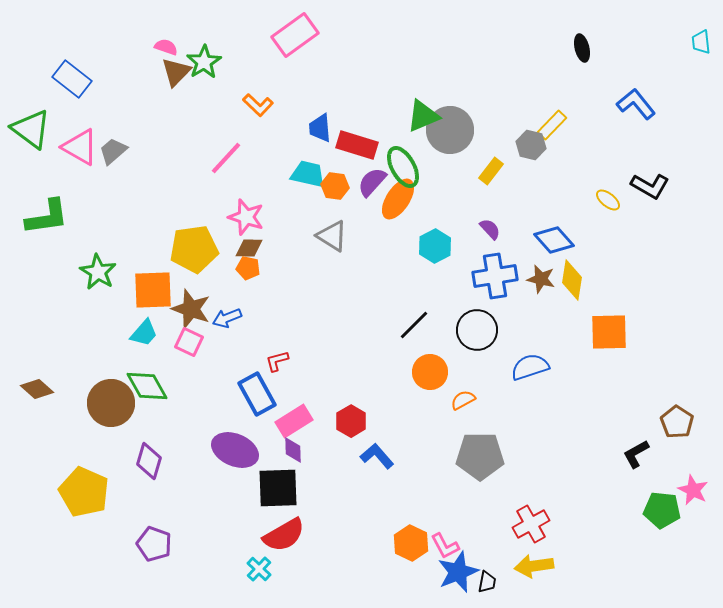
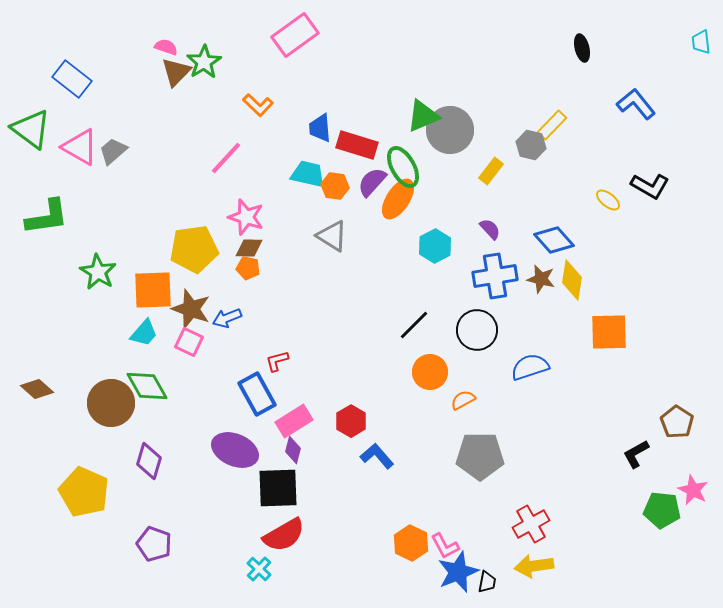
purple diamond at (293, 450): rotated 16 degrees clockwise
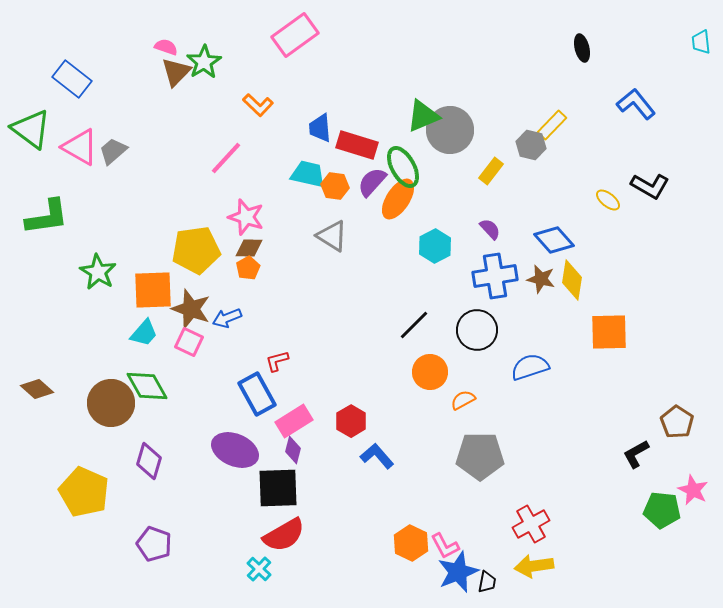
yellow pentagon at (194, 249): moved 2 px right, 1 px down
orange pentagon at (248, 268): rotated 30 degrees clockwise
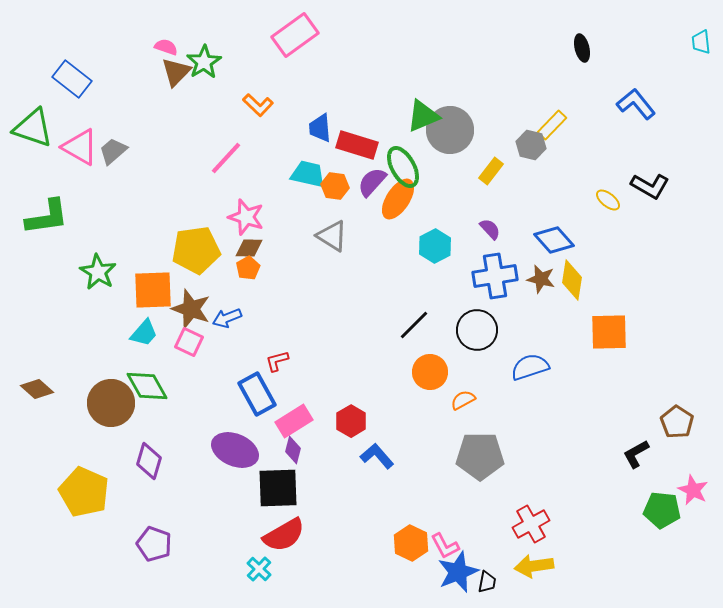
green triangle at (31, 129): moved 2 px right, 1 px up; rotated 18 degrees counterclockwise
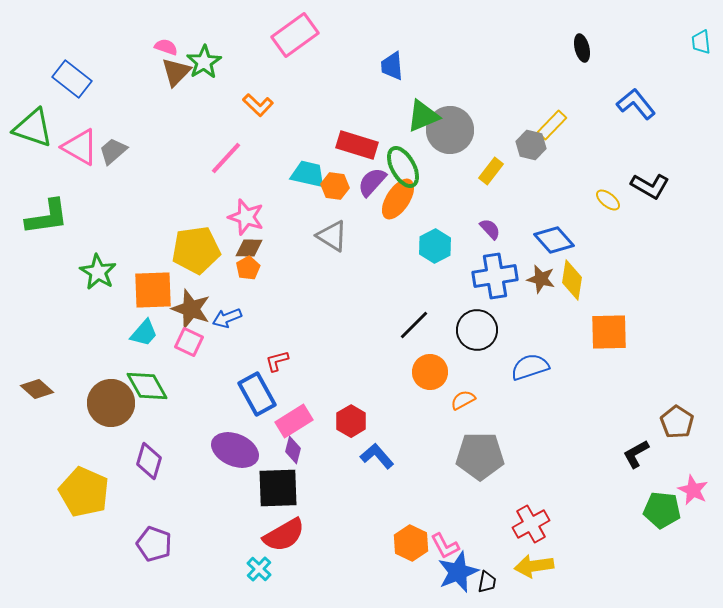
blue trapezoid at (320, 128): moved 72 px right, 62 px up
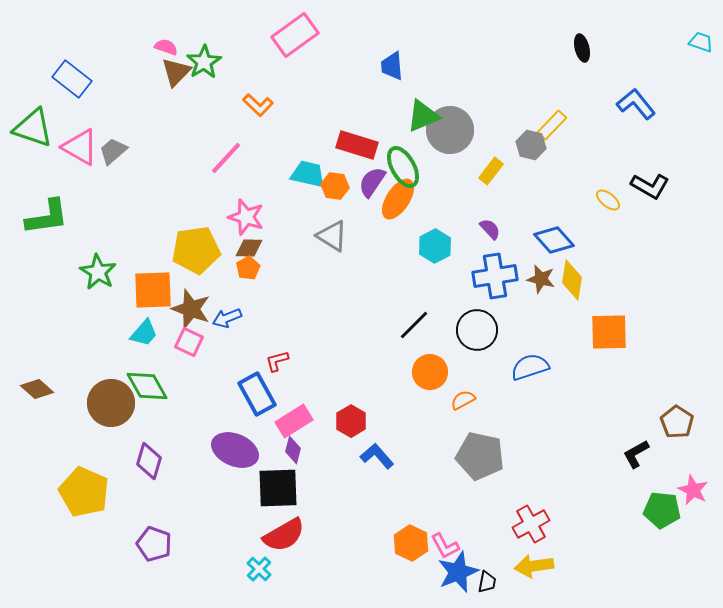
cyan trapezoid at (701, 42): rotated 115 degrees clockwise
purple semicircle at (372, 182): rotated 8 degrees counterclockwise
gray pentagon at (480, 456): rotated 12 degrees clockwise
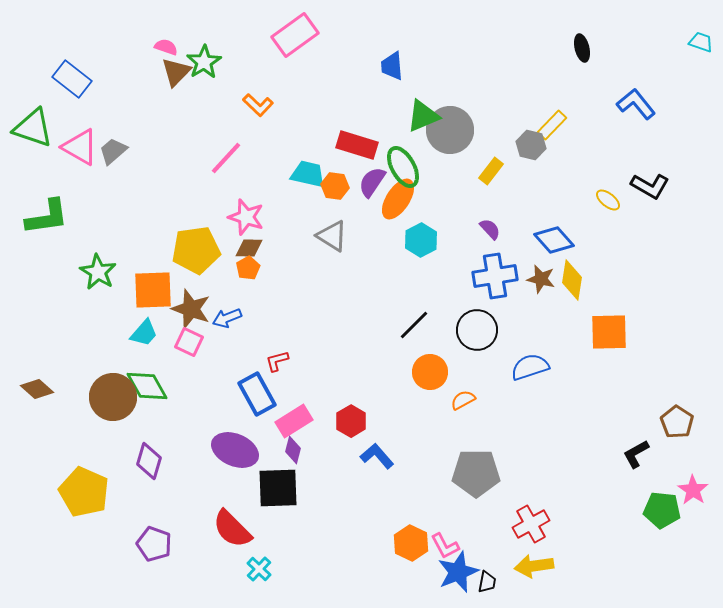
cyan hexagon at (435, 246): moved 14 px left, 6 px up
brown circle at (111, 403): moved 2 px right, 6 px up
gray pentagon at (480, 456): moved 4 px left, 17 px down; rotated 12 degrees counterclockwise
pink star at (693, 490): rotated 8 degrees clockwise
red semicircle at (284, 535): moved 52 px left, 6 px up; rotated 75 degrees clockwise
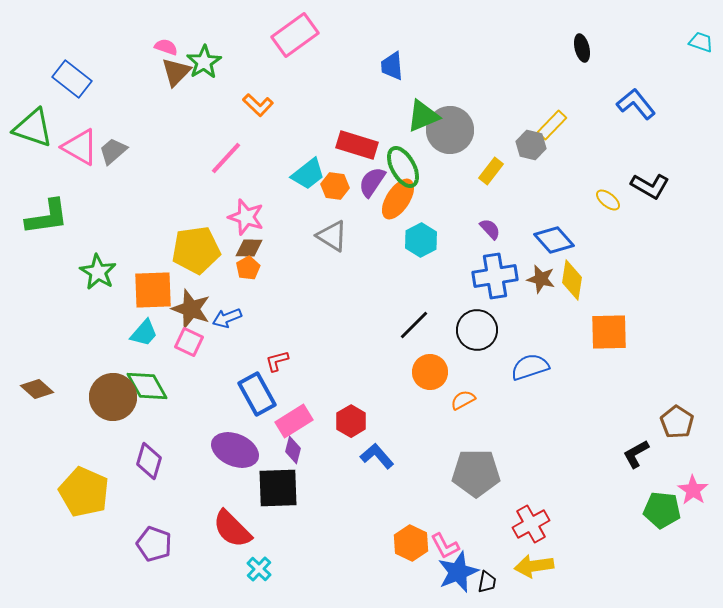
cyan trapezoid at (308, 174): rotated 129 degrees clockwise
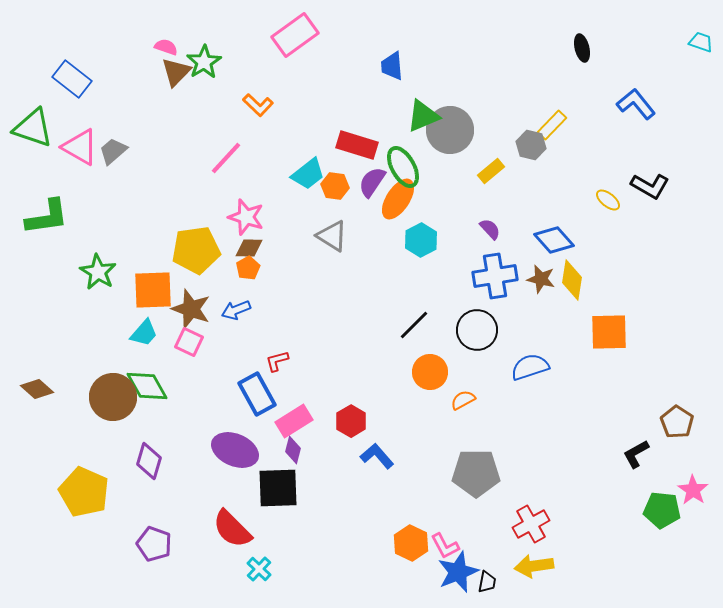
yellow rectangle at (491, 171): rotated 12 degrees clockwise
blue arrow at (227, 318): moved 9 px right, 8 px up
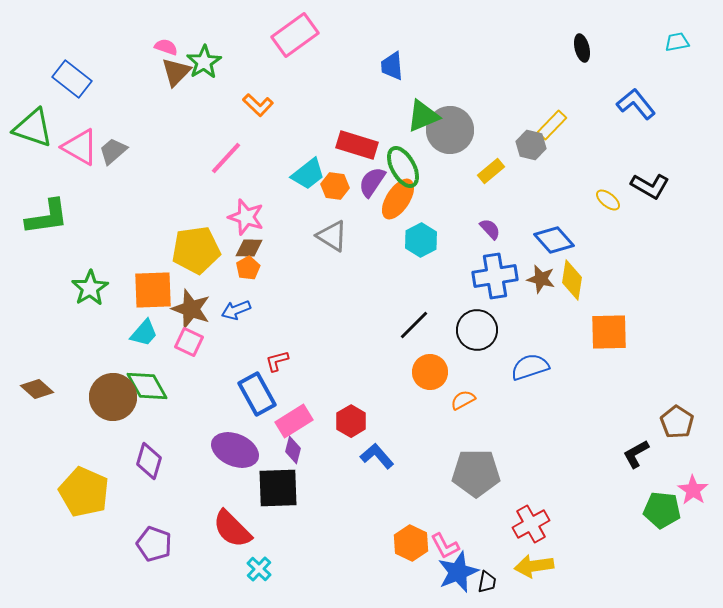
cyan trapezoid at (701, 42): moved 24 px left; rotated 30 degrees counterclockwise
green star at (98, 272): moved 8 px left, 16 px down; rotated 9 degrees clockwise
